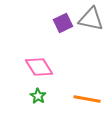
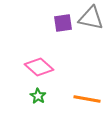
gray triangle: moved 1 px up
purple square: rotated 18 degrees clockwise
pink diamond: rotated 16 degrees counterclockwise
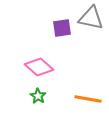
purple square: moved 1 px left, 5 px down
orange line: moved 1 px right
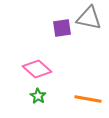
gray triangle: moved 2 px left
pink diamond: moved 2 px left, 2 px down
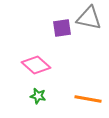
pink diamond: moved 1 px left, 4 px up
green star: rotated 21 degrees counterclockwise
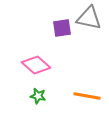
orange line: moved 1 px left, 3 px up
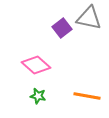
purple square: rotated 30 degrees counterclockwise
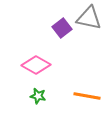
pink diamond: rotated 12 degrees counterclockwise
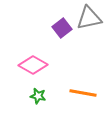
gray triangle: rotated 24 degrees counterclockwise
pink diamond: moved 3 px left
orange line: moved 4 px left, 3 px up
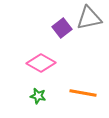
pink diamond: moved 8 px right, 2 px up
